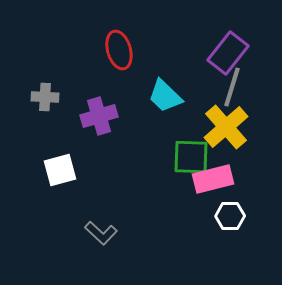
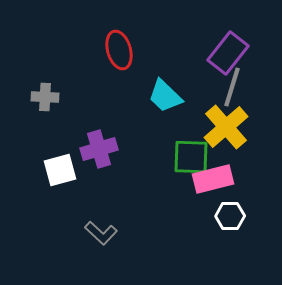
purple cross: moved 33 px down
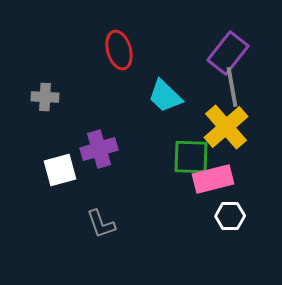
gray line: rotated 27 degrees counterclockwise
gray L-shape: moved 9 px up; rotated 28 degrees clockwise
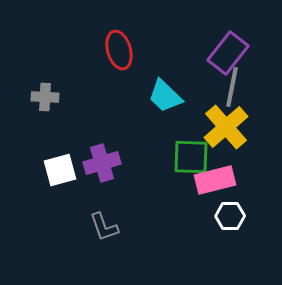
gray line: rotated 21 degrees clockwise
purple cross: moved 3 px right, 14 px down
pink rectangle: moved 2 px right, 1 px down
gray L-shape: moved 3 px right, 3 px down
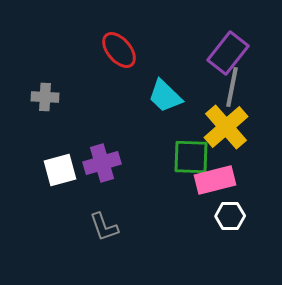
red ellipse: rotated 24 degrees counterclockwise
